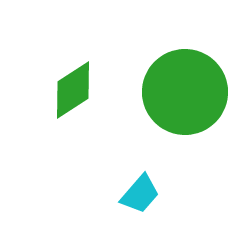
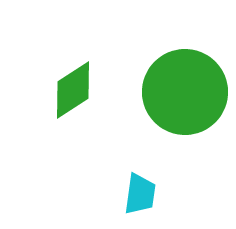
cyan trapezoid: rotated 33 degrees counterclockwise
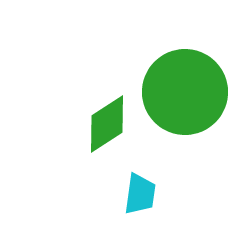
green diamond: moved 34 px right, 34 px down
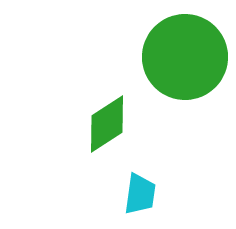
green circle: moved 35 px up
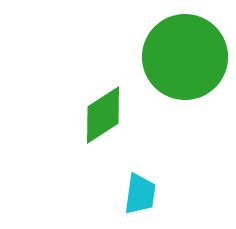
green diamond: moved 4 px left, 9 px up
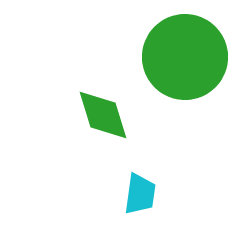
green diamond: rotated 74 degrees counterclockwise
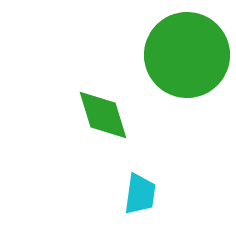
green circle: moved 2 px right, 2 px up
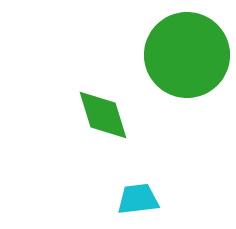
cyan trapezoid: moved 2 px left, 5 px down; rotated 105 degrees counterclockwise
